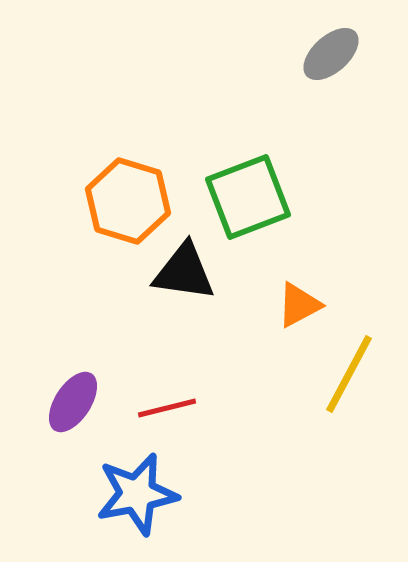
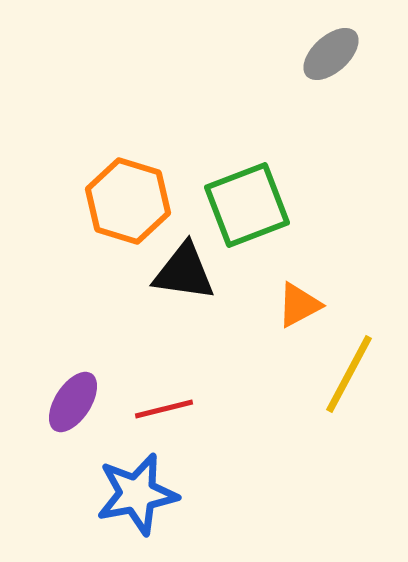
green square: moved 1 px left, 8 px down
red line: moved 3 px left, 1 px down
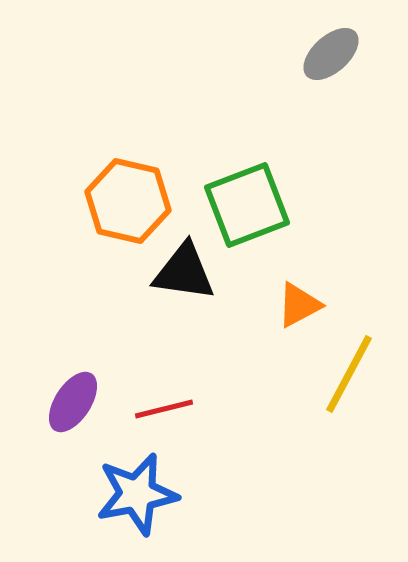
orange hexagon: rotated 4 degrees counterclockwise
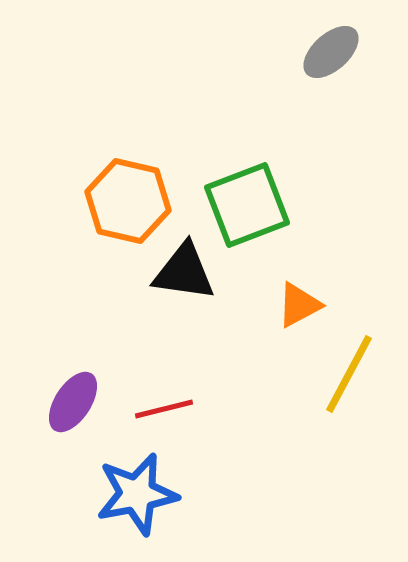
gray ellipse: moved 2 px up
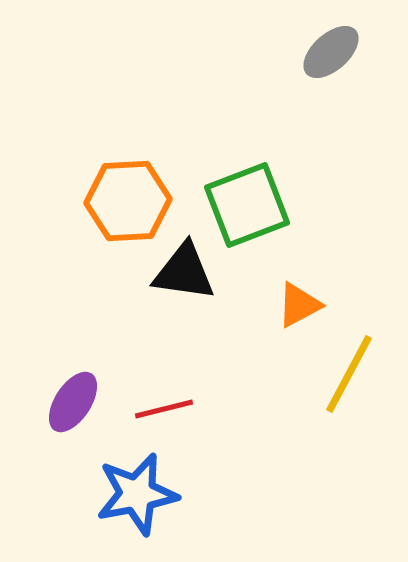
orange hexagon: rotated 16 degrees counterclockwise
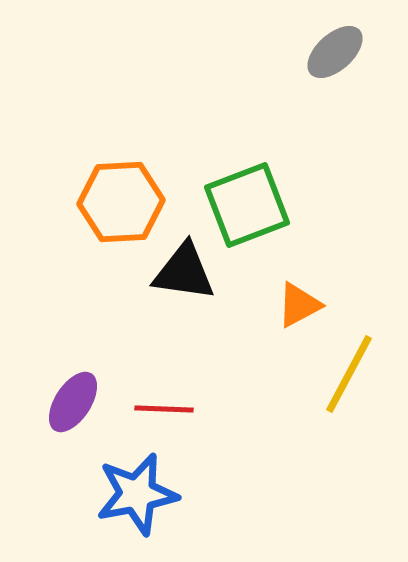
gray ellipse: moved 4 px right
orange hexagon: moved 7 px left, 1 px down
red line: rotated 16 degrees clockwise
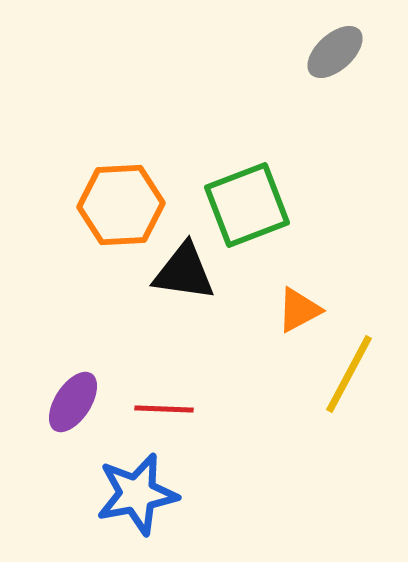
orange hexagon: moved 3 px down
orange triangle: moved 5 px down
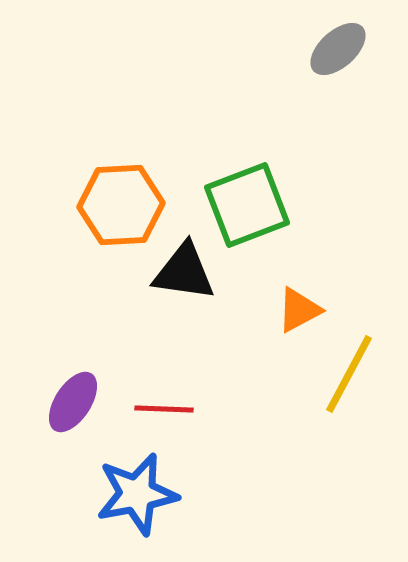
gray ellipse: moved 3 px right, 3 px up
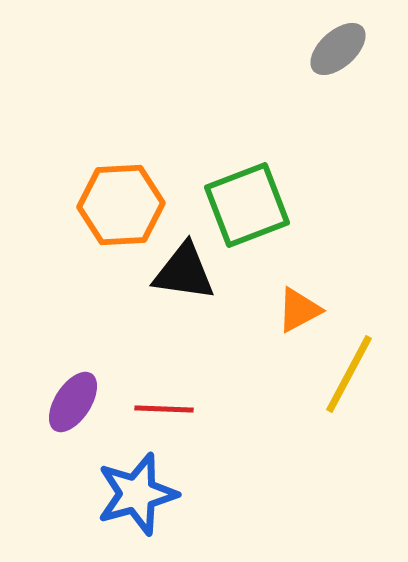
blue star: rotated 4 degrees counterclockwise
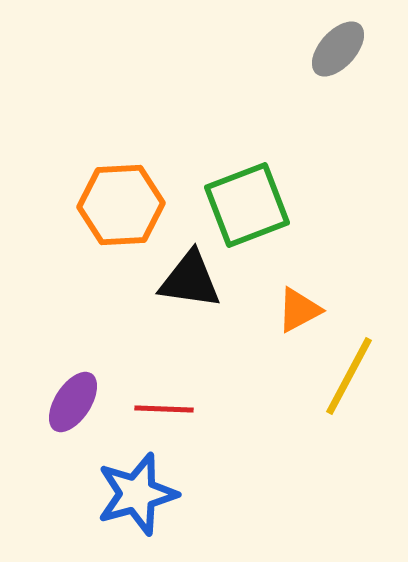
gray ellipse: rotated 6 degrees counterclockwise
black triangle: moved 6 px right, 8 px down
yellow line: moved 2 px down
